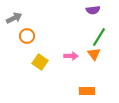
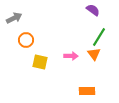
purple semicircle: rotated 136 degrees counterclockwise
orange circle: moved 1 px left, 4 px down
yellow square: rotated 21 degrees counterclockwise
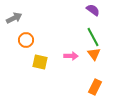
green line: moved 6 px left; rotated 60 degrees counterclockwise
orange rectangle: moved 8 px right, 4 px up; rotated 63 degrees counterclockwise
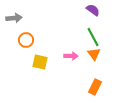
gray arrow: rotated 21 degrees clockwise
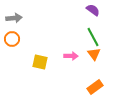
orange circle: moved 14 px left, 1 px up
orange rectangle: rotated 28 degrees clockwise
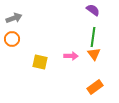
gray arrow: rotated 14 degrees counterclockwise
green line: rotated 36 degrees clockwise
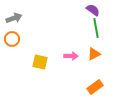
green line: moved 3 px right, 9 px up; rotated 18 degrees counterclockwise
orange triangle: rotated 40 degrees clockwise
